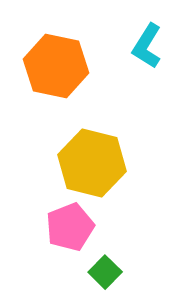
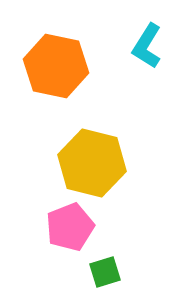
green square: rotated 28 degrees clockwise
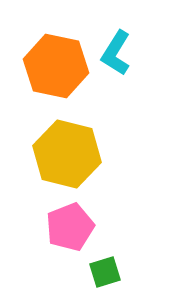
cyan L-shape: moved 31 px left, 7 px down
yellow hexagon: moved 25 px left, 9 px up
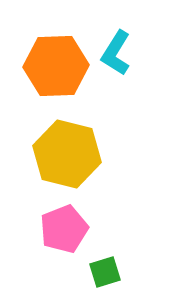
orange hexagon: rotated 14 degrees counterclockwise
pink pentagon: moved 6 px left, 2 px down
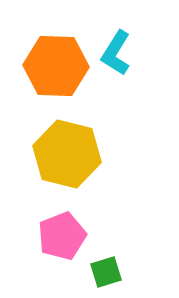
orange hexagon: rotated 4 degrees clockwise
pink pentagon: moved 2 px left, 7 px down
green square: moved 1 px right
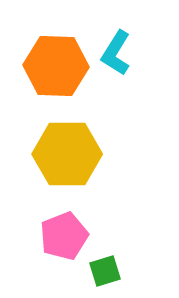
yellow hexagon: rotated 14 degrees counterclockwise
pink pentagon: moved 2 px right
green square: moved 1 px left, 1 px up
